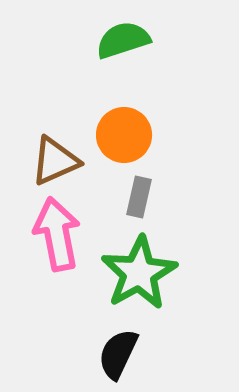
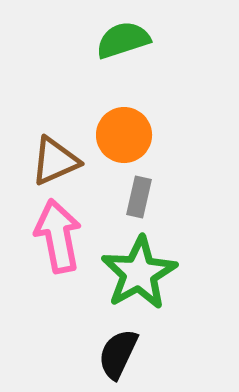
pink arrow: moved 1 px right, 2 px down
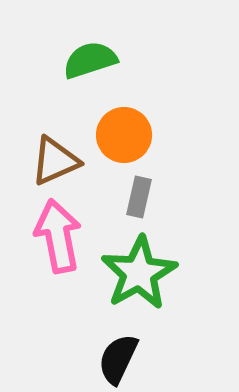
green semicircle: moved 33 px left, 20 px down
black semicircle: moved 5 px down
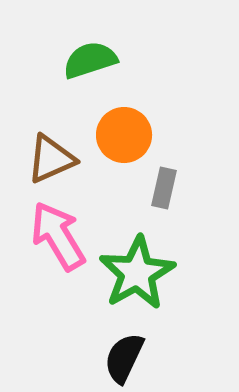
brown triangle: moved 4 px left, 2 px up
gray rectangle: moved 25 px right, 9 px up
pink arrow: rotated 20 degrees counterclockwise
green star: moved 2 px left
black semicircle: moved 6 px right, 1 px up
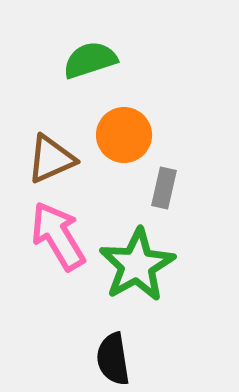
green star: moved 8 px up
black semicircle: moved 11 px left, 1 px down; rotated 34 degrees counterclockwise
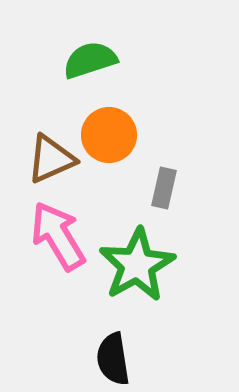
orange circle: moved 15 px left
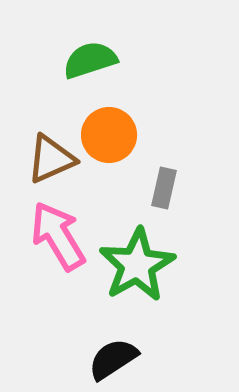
black semicircle: rotated 66 degrees clockwise
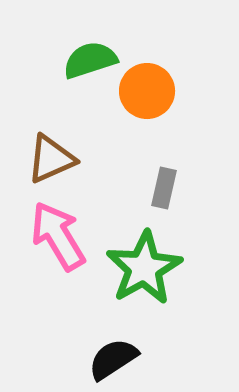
orange circle: moved 38 px right, 44 px up
green star: moved 7 px right, 3 px down
